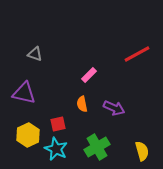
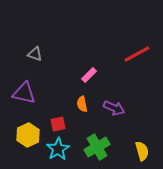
cyan star: moved 2 px right; rotated 15 degrees clockwise
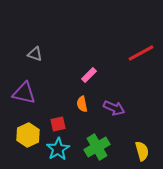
red line: moved 4 px right, 1 px up
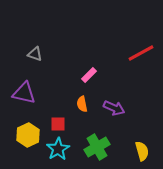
red square: rotated 14 degrees clockwise
